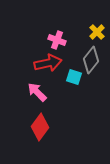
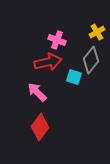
yellow cross: rotated 14 degrees clockwise
red arrow: moved 1 px up
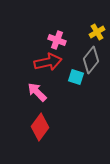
cyan square: moved 2 px right
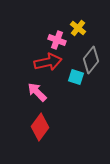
yellow cross: moved 19 px left, 4 px up; rotated 21 degrees counterclockwise
